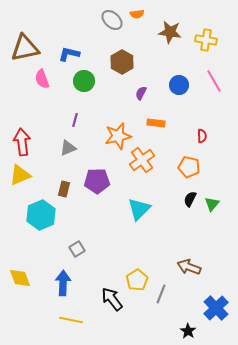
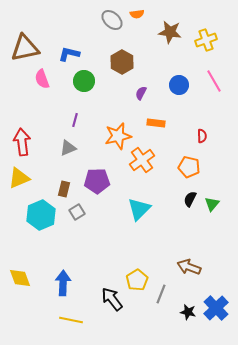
yellow cross: rotated 30 degrees counterclockwise
yellow triangle: moved 1 px left, 3 px down
gray square: moved 37 px up
black star: moved 19 px up; rotated 21 degrees counterclockwise
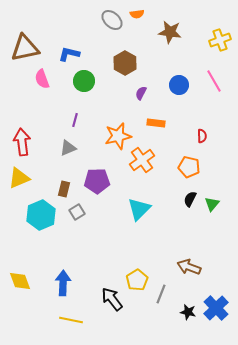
yellow cross: moved 14 px right
brown hexagon: moved 3 px right, 1 px down
yellow diamond: moved 3 px down
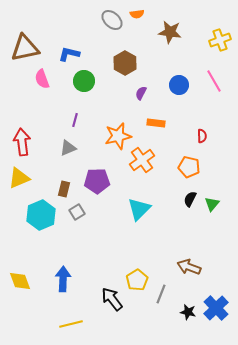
blue arrow: moved 4 px up
yellow line: moved 4 px down; rotated 25 degrees counterclockwise
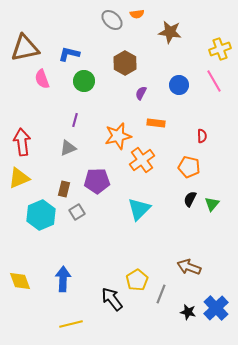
yellow cross: moved 9 px down
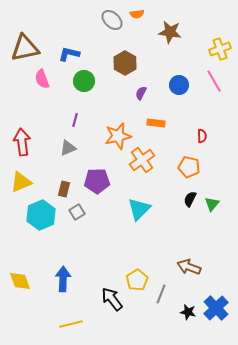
yellow triangle: moved 2 px right, 4 px down
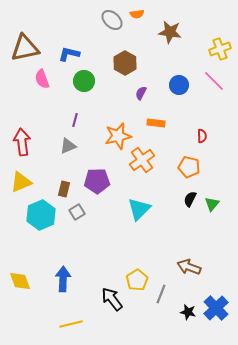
pink line: rotated 15 degrees counterclockwise
gray triangle: moved 2 px up
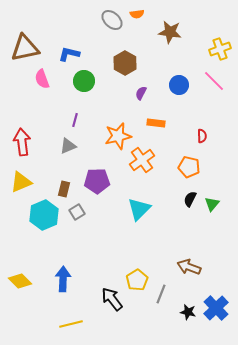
cyan hexagon: moved 3 px right
yellow diamond: rotated 25 degrees counterclockwise
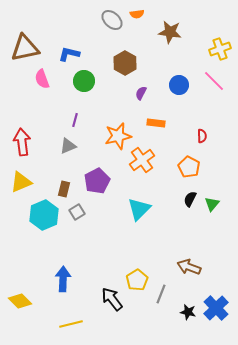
orange pentagon: rotated 15 degrees clockwise
purple pentagon: rotated 25 degrees counterclockwise
yellow diamond: moved 20 px down
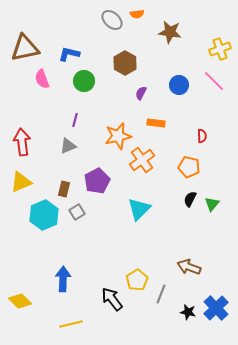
orange pentagon: rotated 15 degrees counterclockwise
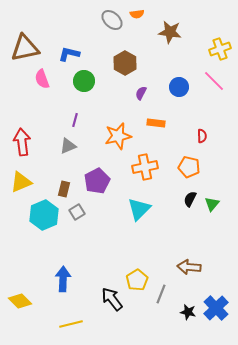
blue circle: moved 2 px down
orange cross: moved 3 px right, 7 px down; rotated 25 degrees clockwise
brown arrow: rotated 15 degrees counterclockwise
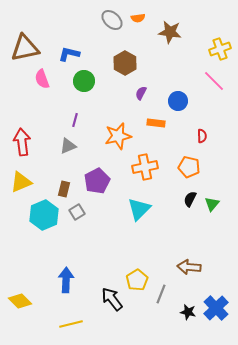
orange semicircle: moved 1 px right, 4 px down
blue circle: moved 1 px left, 14 px down
blue arrow: moved 3 px right, 1 px down
